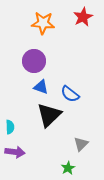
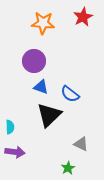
gray triangle: rotated 49 degrees counterclockwise
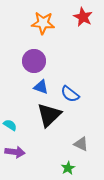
red star: rotated 18 degrees counterclockwise
cyan semicircle: moved 2 px up; rotated 56 degrees counterclockwise
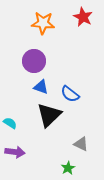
cyan semicircle: moved 2 px up
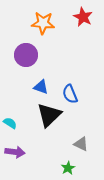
purple circle: moved 8 px left, 6 px up
blue semicircle: rotated 30 degrees clockwise
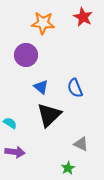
blue triangle: rotated 21 degrees clockwise
blue semicircle: moved 5 px right, 6 px up
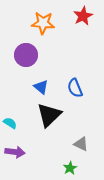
red star: moved 1 px up; rotated 18 degrees clockwise
green star: moved 2 px right
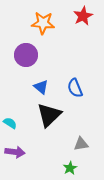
gray triangle: rotated 35 degrees counterclockwise
